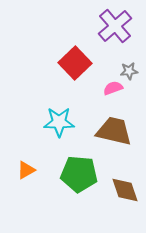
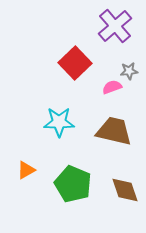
pink semicircle: moved 1 px left, 1 px up
green pentagon: moved 6 px left, 10 px down; rotated 18 degrees clockwise
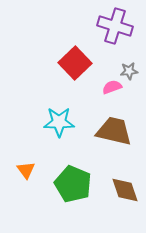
purple cross: rotated 32 degrees counterclockwise
orange triangle: rotated 36 degrees counterclockwise
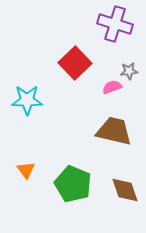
purple cross: moved 2 px up
cyan star: moved 32 px left, 22 px up
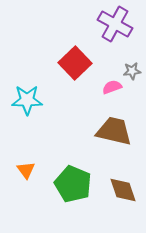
purple cross: rotated 12 degrees clockwise
gray star: moved 3 px right
brown diamond: moved 2 px left
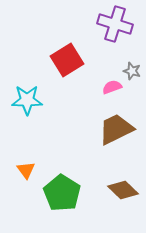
purple cross: rotated 12 degrees counterclockwise
red square: moved 8 px left, 3 px up; rotated 12 degrees clockwise
gray star: rotated 24 degrees clockwise
brown trapezoid: moved 2 px right, 2 px up; rotated 39 degrees counterclockwise
green pentagon: moved 11 px left, 9 px down; rotated 9 degrees clockwise
brown diamond: rotated 28 degrees counterclockwise
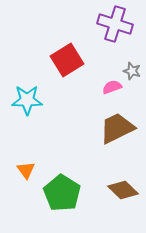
brown trapezoid: moved 1 px right, 1 px up
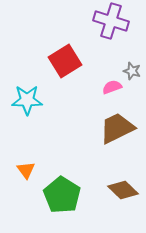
purple cross: moved 4 px left, 3 px up
red square: moved 2 px left, 1 px down
green pentagon: moved 2 px down
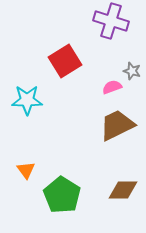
brown trapezoid: moved 3 px up
brown diamond: rotated 44 degrees counterclockwise
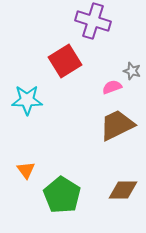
purple cross: moved 18 px left
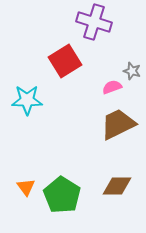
purple cross: moved 1 px right, 1 px down
brown trapezoid: moved 1 px right, 1 px up
orange triangle: moved 17 px down
brown diamond: moved 6 px left, 4 px up
